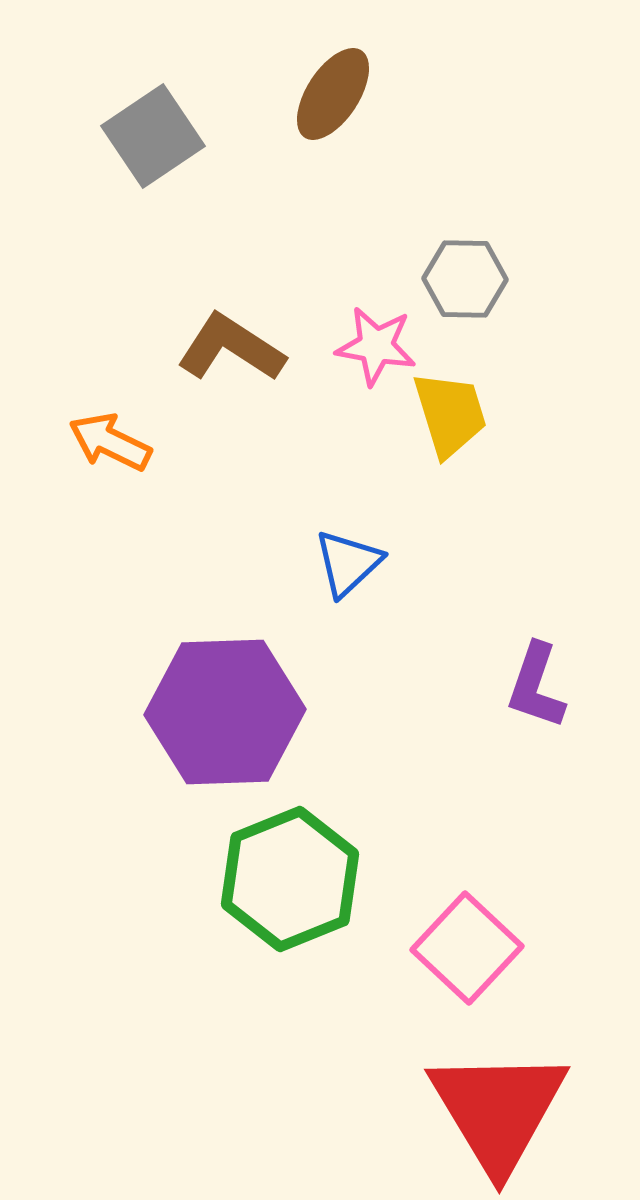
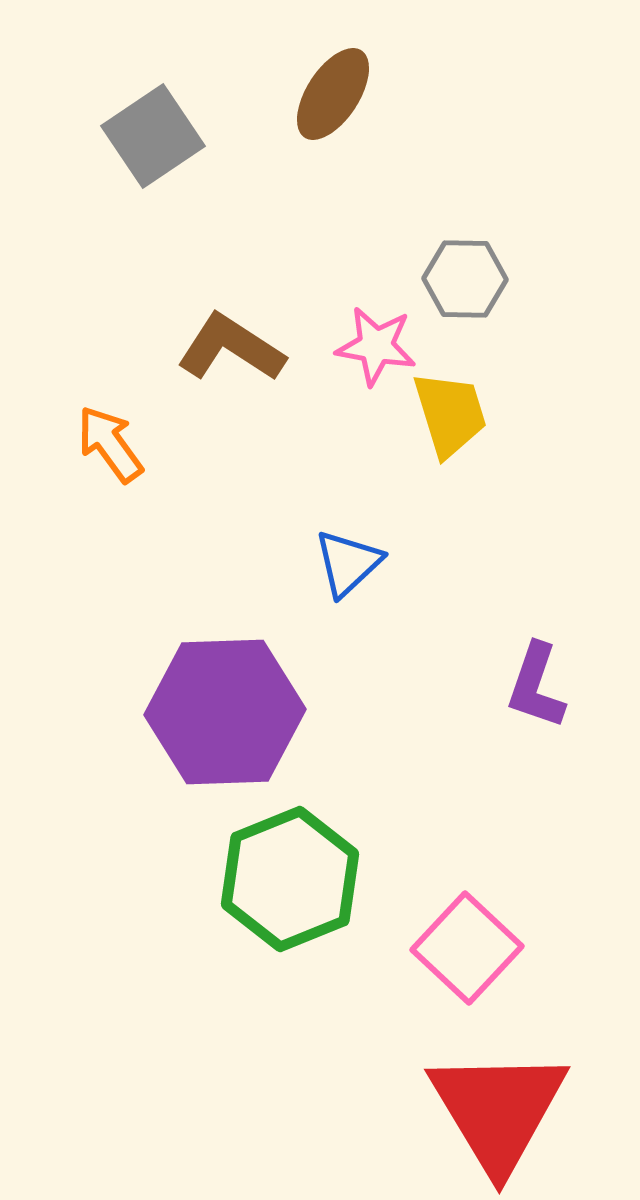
orange arrow: moved 2 px down; rotated 28 degrees clockwise
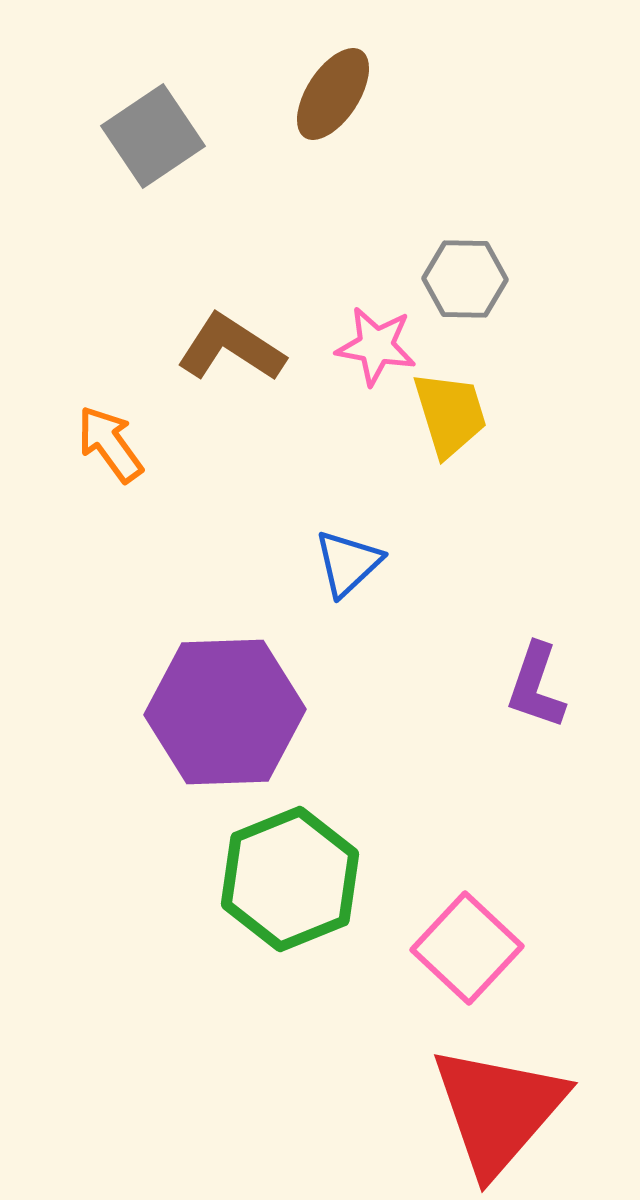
red triangle: rotated 12 degrees clockwise
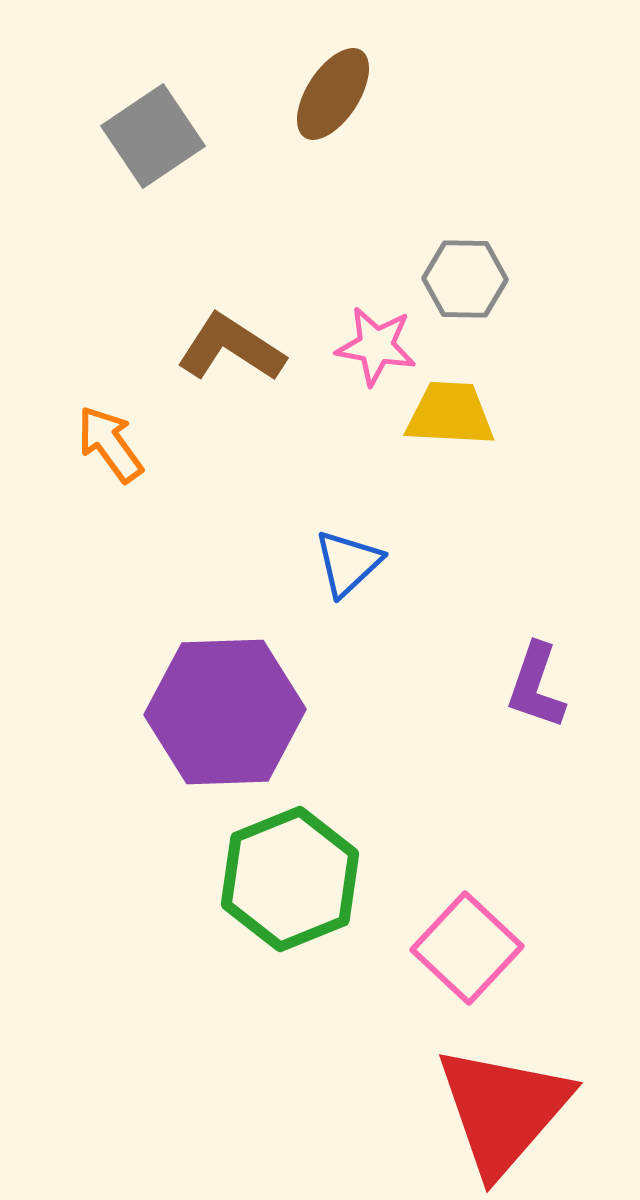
yellow trapezoid: rotated 70 degrees counterclockwise
red triangle: moved 5 px right
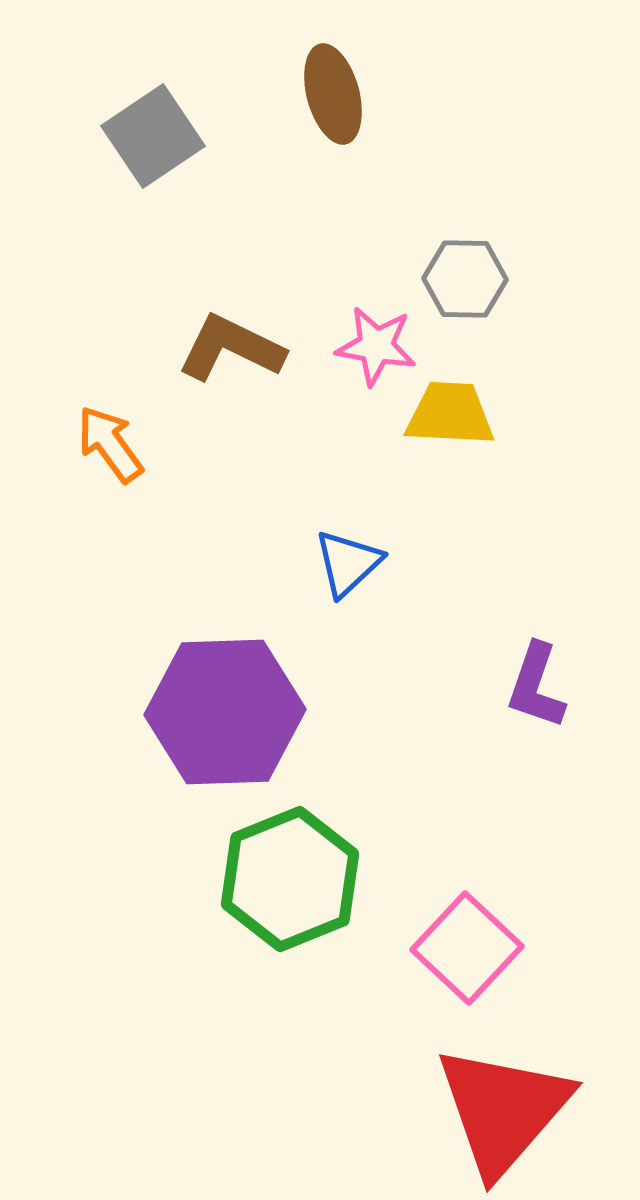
brown ellipse: rotated 48 degrees counterclockwise
brown L-shape: rotated 7 degrees counterclockwise
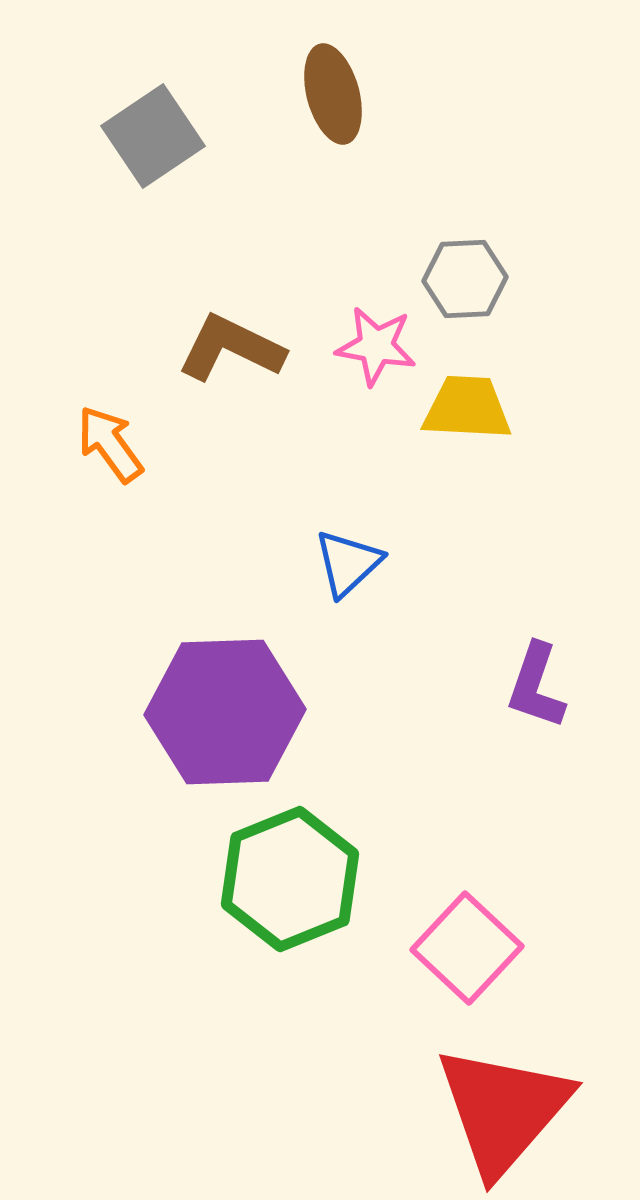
gray hexagon: rotated 4 degrees counterclockwise
yellow trapezoid: moved 17 px right, 6 px up
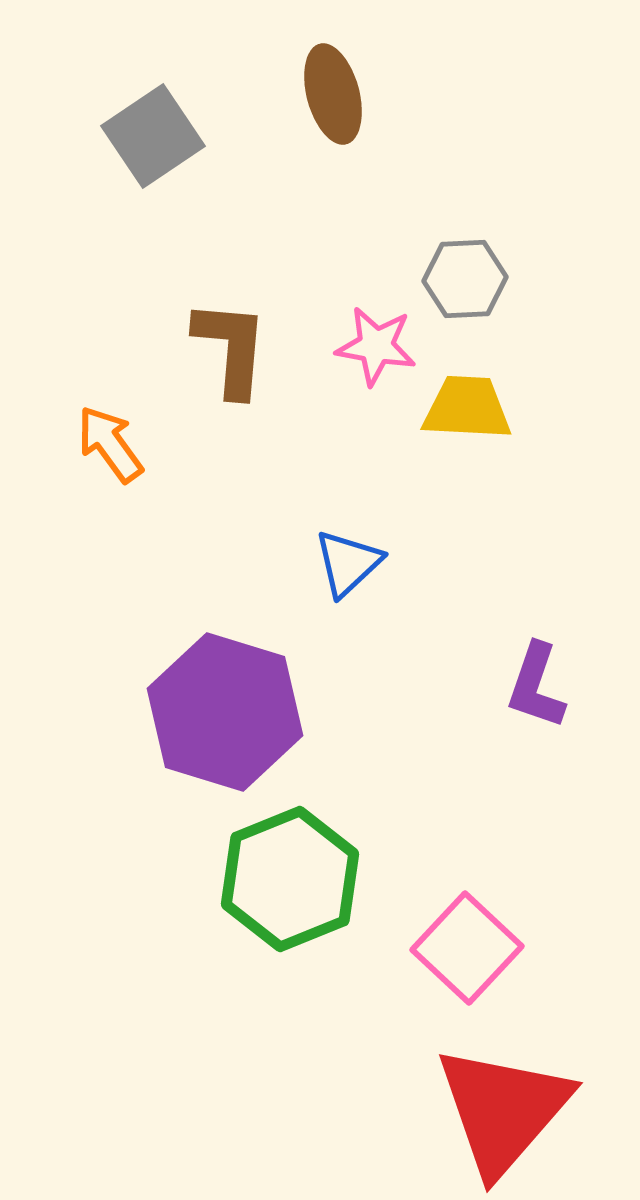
brown L-shape: rotated 69 degrees clockwise
purple hexagon: rotated 19 degrees clockwise
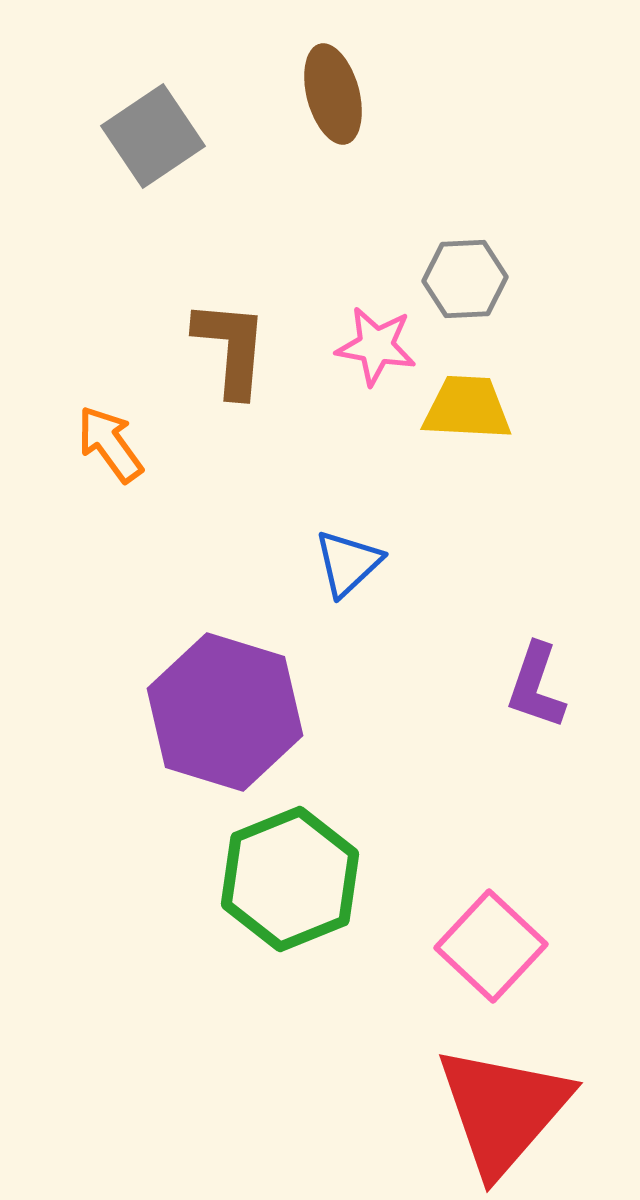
pink square: moved 24 px right, 2 px up
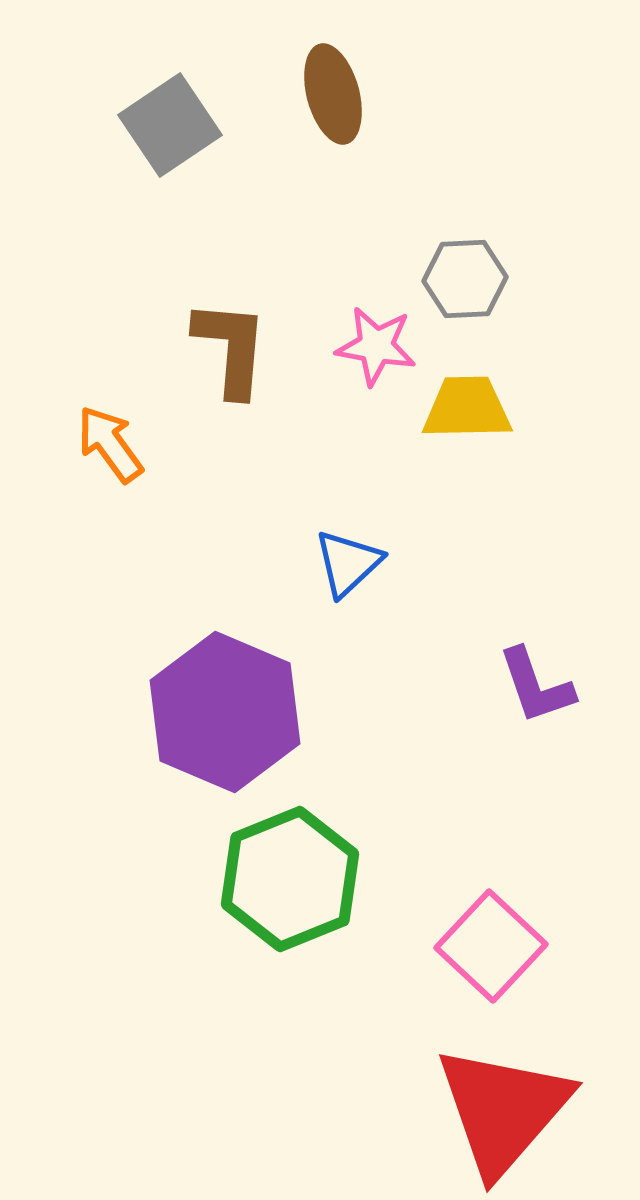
gray square: moved 17 px right, 11 px up
yellow trapezoid: rotated 4 degrees counterclockwise
purple L-shape: rotated 38 degrees counterclockwise
purple hexagon: rotated 6 degrees clockwise
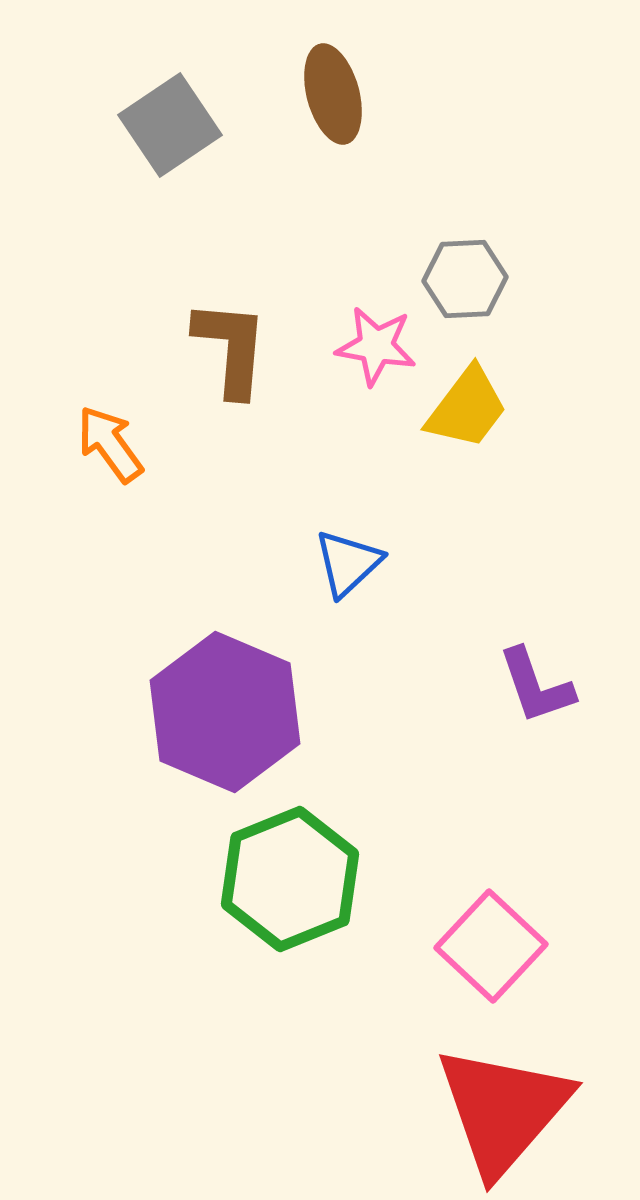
yellow trapezoid: rotated 128 degrees clockwise
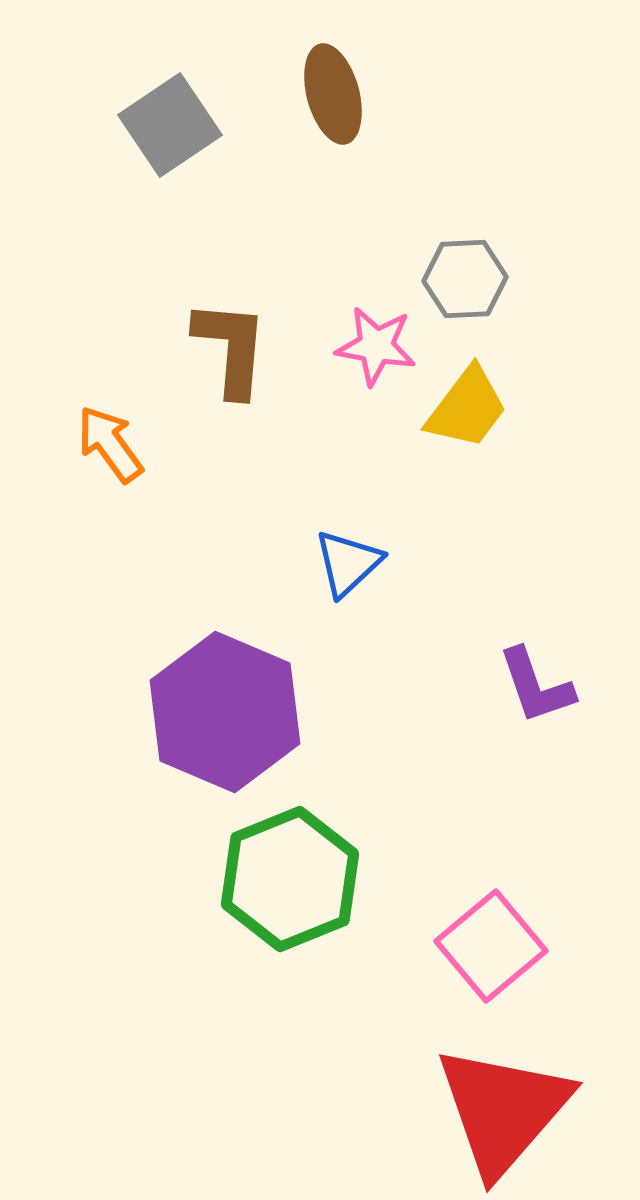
pink square: rotated 7 degrees clockwise
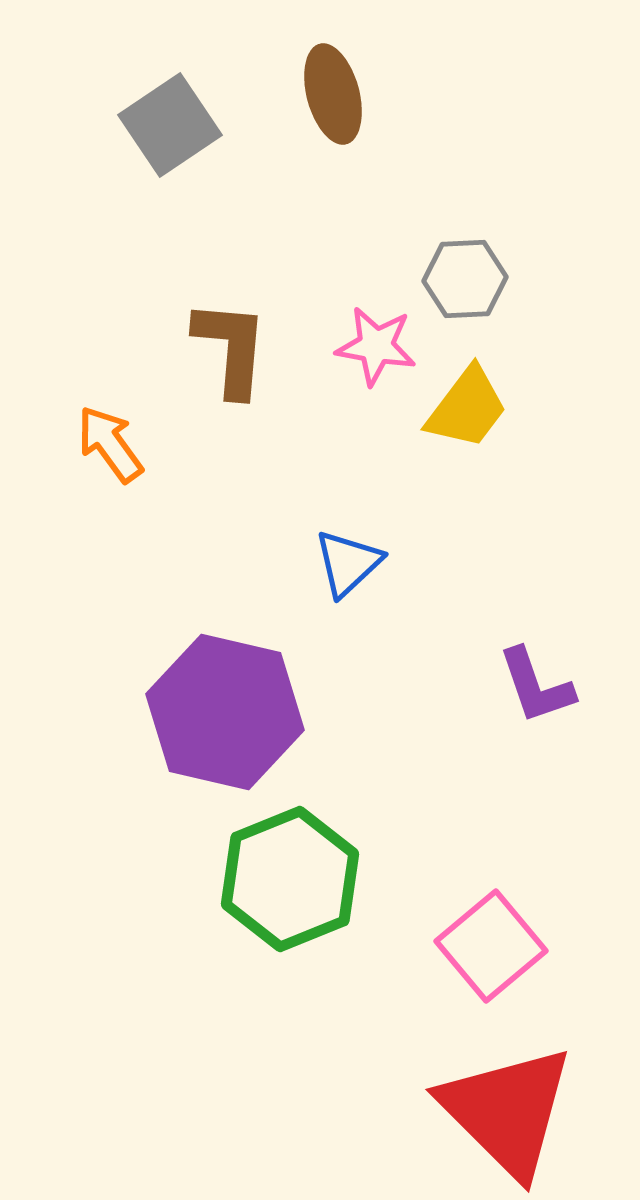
purple hexagon: rotated 10 degrees counterclockwise
red triangle: moved 4 px right, 1 px down; rotated 26 degrees counterclockwise
